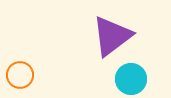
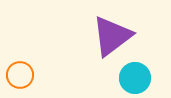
cyan circle: moved 4 px right, 1 px up
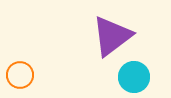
cyan circle: moved 1 px left, 1 px up
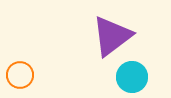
cyan circle: moved 2 px left
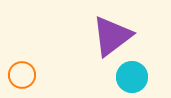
orange circle: moved 2 px right
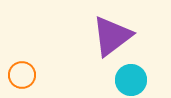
cyan circle: moved 1 px left, 3 px down
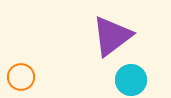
orange circle: moved 1 px left, 2 px down
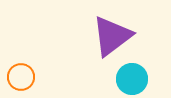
cyan circle: moved 1 px right, 1 px up
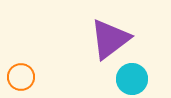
purple triangle: moved 2 px left, 3 px down
